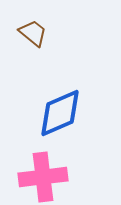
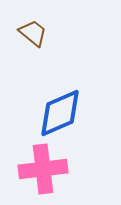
pink cross: moved 8 px up
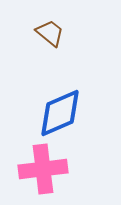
brown trapezoid: moved 17 px right
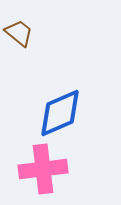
brown trapezoid: moved 31 px left
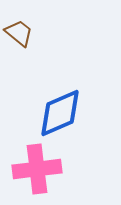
pink cross: moved 6 px left
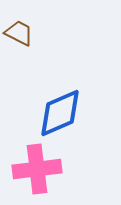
brown trapezoid: rotated 12 degrees counterclockwise
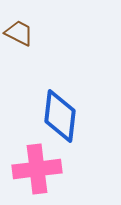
blue diamond: moved 3 px down; rotated 60 degrees counterclockwise
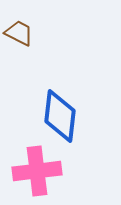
pink cross: moved 2 px down
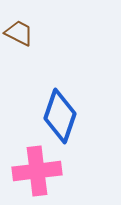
blue diamond: rotated 12 degrees clockwise
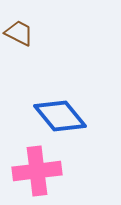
blue diamond: rotated 58 degrees counterclockwise
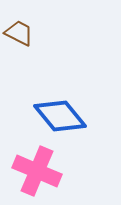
pink cross: rotated 30 degrees clockwise
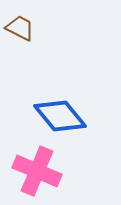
brown trapezoid: moved 1 px right, 5 px up
